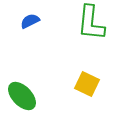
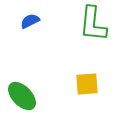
green L-shape: moved 2 px right, 1 px down
yellow square: rotated 30 degrees counterclockwise
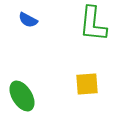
blue semicircle: moved 2 px left, 1 px up; rotated 126 degrees counterclockwise
green ellipse: rotated 12 degrees clockwise
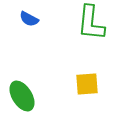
blue semicircle: moved 1 px right, 1 px up
green L-shape: moved 2 px left, 1 px up
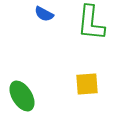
blue semicircle: moved 15 px right, 5 px up
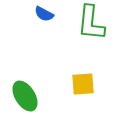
yellow square: moved 4 px left
green ellipse: moved 3 px right
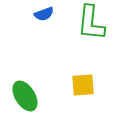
blue semicircle: rotated 48 degrees counterclockwise
yellow square: moved 1 px down
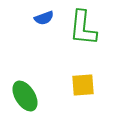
blue semicircle: moved 4 px down
green L-shape: moved 8 px left, 5 px down
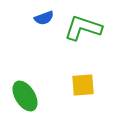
green L-shape: rotated 102 degrees clockwise
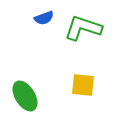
yellow square: rotated 10 degrees clockwise
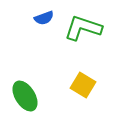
yellow square: rotated 25 degrees clockwise
